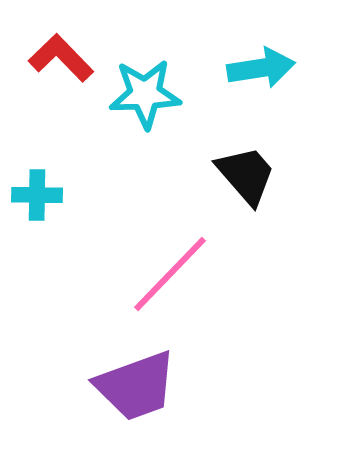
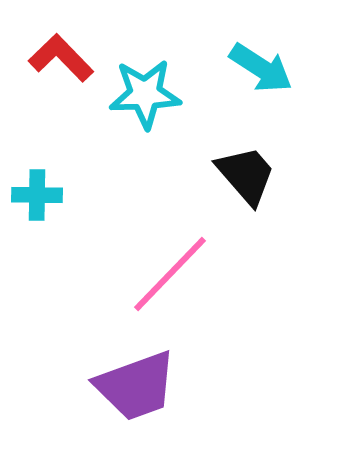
cyan arrow: rotated 42 degrees clockwise
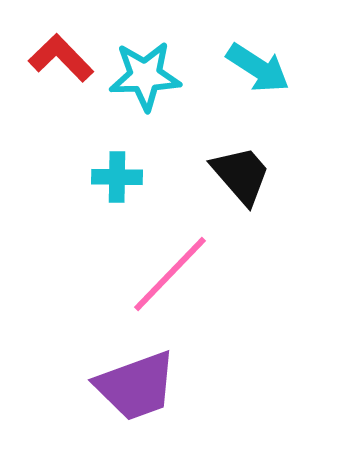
cyan arrow: moved 3 px left
cyan star: moved 18 px up
black trapezoid: moved 5 px left
cyan cross: moved 80 px right, 18 px up
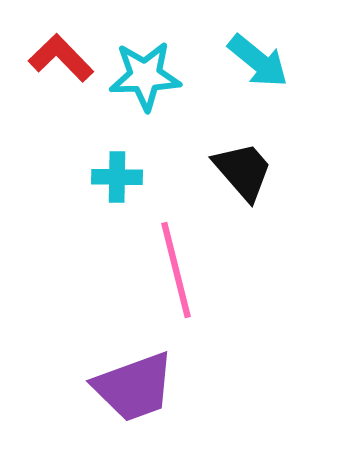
cyan arrow: moved 7 px up; rotated 6 degrees clockwise
black trapezoid: moved 2 px right, 4 px up
pink line: moved 6 px right, 4 px up; rotated 58 degrees counterclockwise
purple trapezoid: moved 2 px left, 1 px down
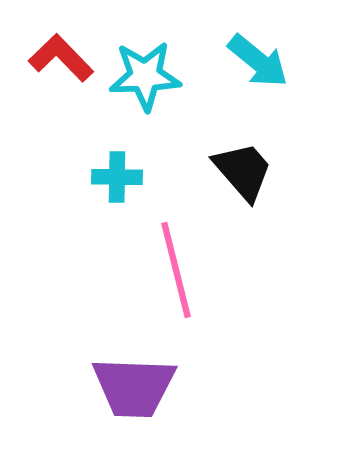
purple trapezoid: rotated 22 degrees clockwise
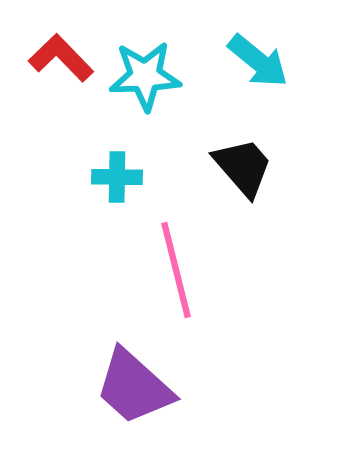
black trapezoid: moved 4 px up
purple trapezoid: rotated 40 degrees clockwise
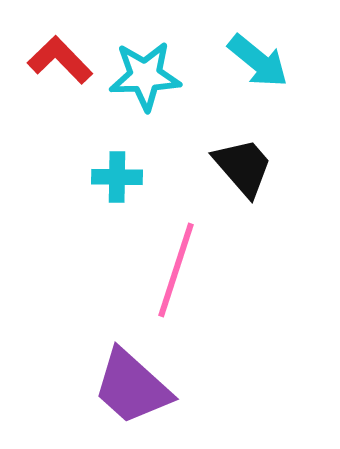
red L-shape: moved 1 px left, 2 px down
pink line: rotated 32 degrees clockwise
purple trapezoid: moved 2 px left
